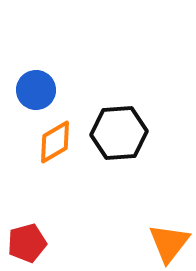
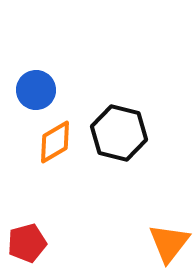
black hexagon: rotated 18 degrees clockwise
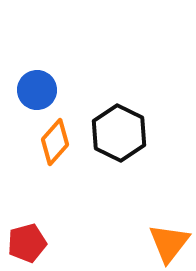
blue circle: moved 1 px right
black hexagon: rotated 12 degrees clockwise
orange diamond: rotated 18 degrees counterclockwise
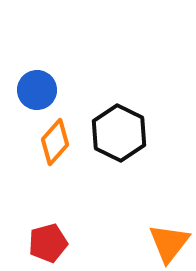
red pentagon: moved 21 px right
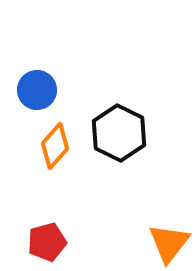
orange diamond: moved 4 px down
red pentagon: moved 1 px left, 1 px up
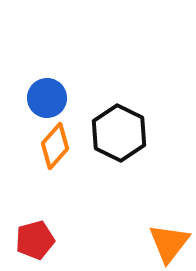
blue circle: moved 10 px right, 8 px down
red pentagon: moved 12 px left, 2 px up
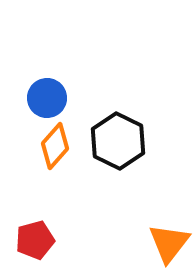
black hexagon: moved 1 px left, 8 px down
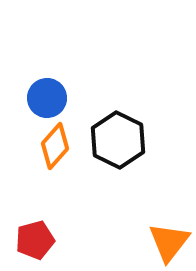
black hexagon: moved 1 px up
orange triangle: moved 1 px up
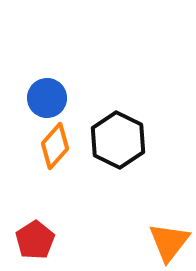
red pentagon: rotated 18 degrees counterclockwise
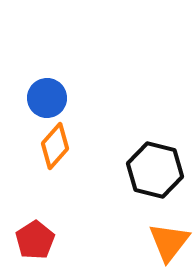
black hexagon: moved 37 px right, 30 px down; rotated 12 degrees counterclockwise
